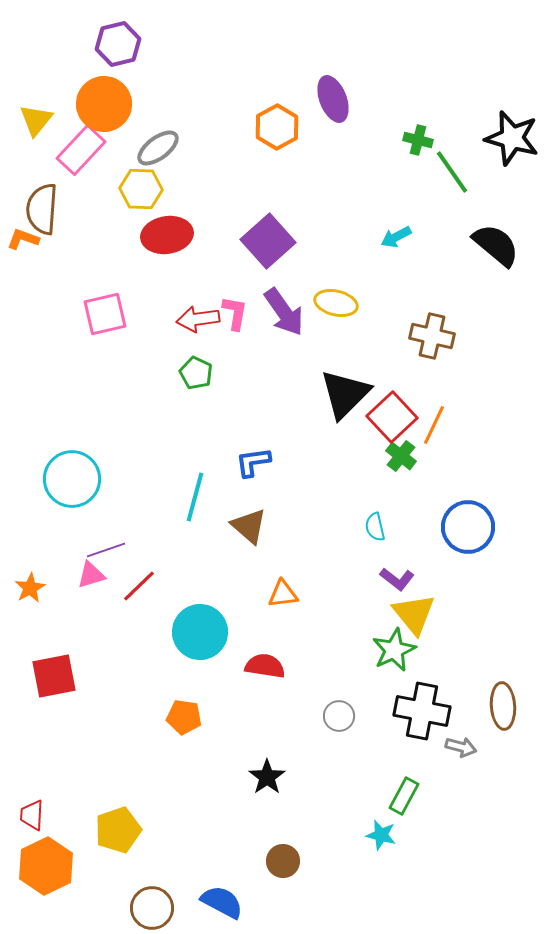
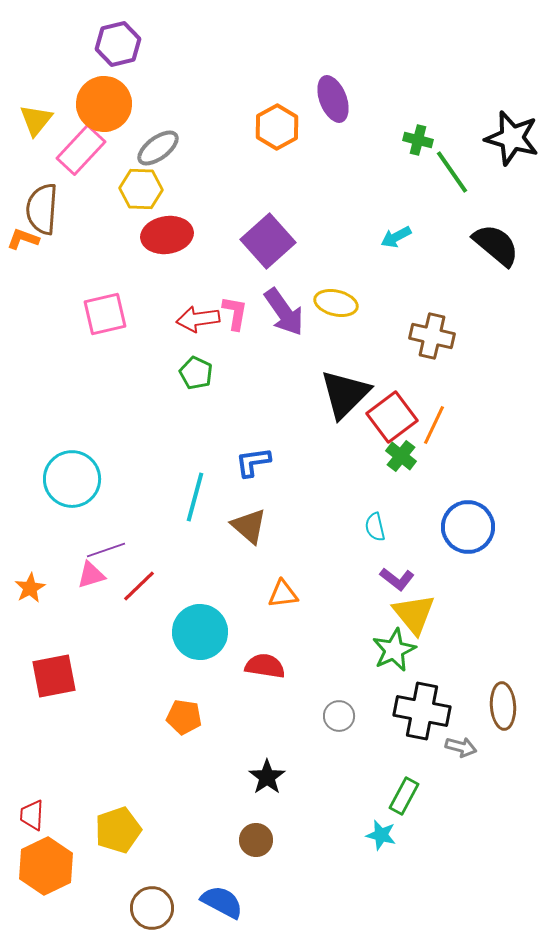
red square at (392, 417): rotated 6 degrees clockwise
brown circle at (283, 861): moved 27 px left, 21 px up
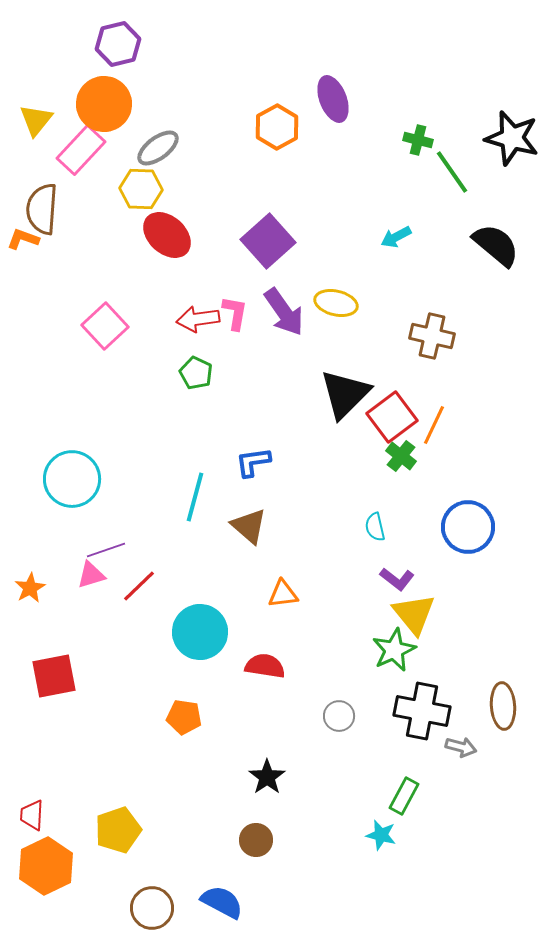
red ellipse at (167, 235): rotated 51 degrees clockwise
pink square at (105, 314): moved 12 px down; rotated 30 degrees counterclockwise
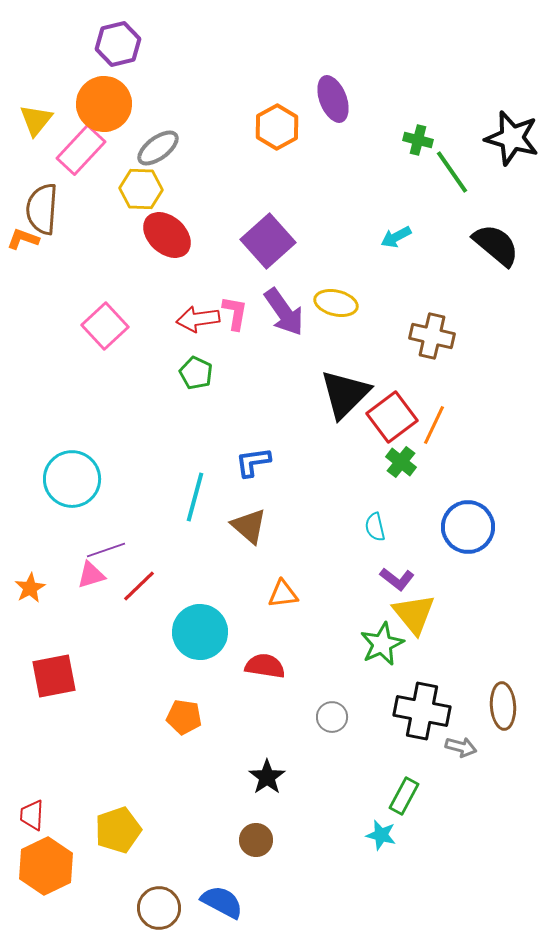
green cross at (401, 456): moved 6 px down
green star at (394, 650): moved 12 px left, 6 px up
gray circle at (339, 716): moved 7 px left, 1 px down
brown circle at (152, 908): moved 7 px right
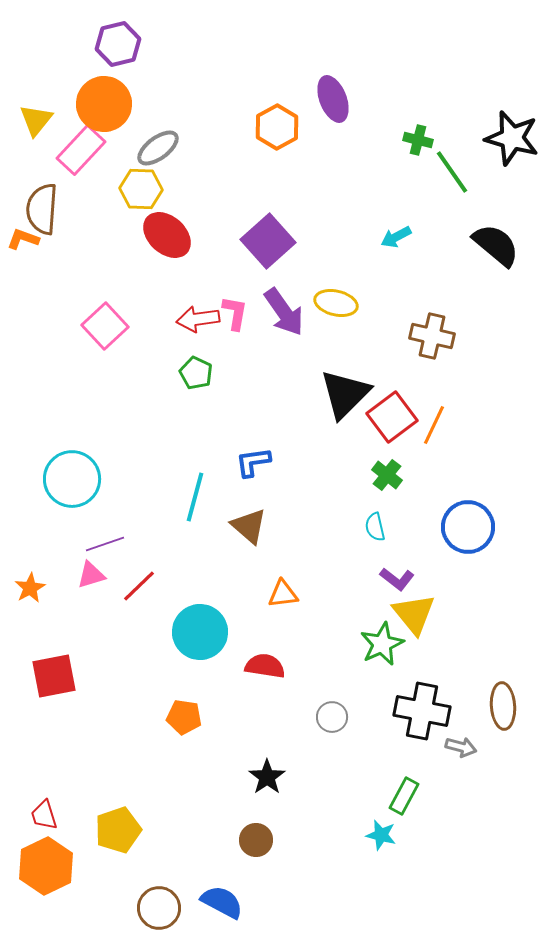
green cross at (401, 462): moved 14 px left, 13 px down
purple line at (106, 550): moved 1 px left, 6 px up
red trapezoid at (32, 815): moved 12 px right; rotated 20 degrees counterclockwise
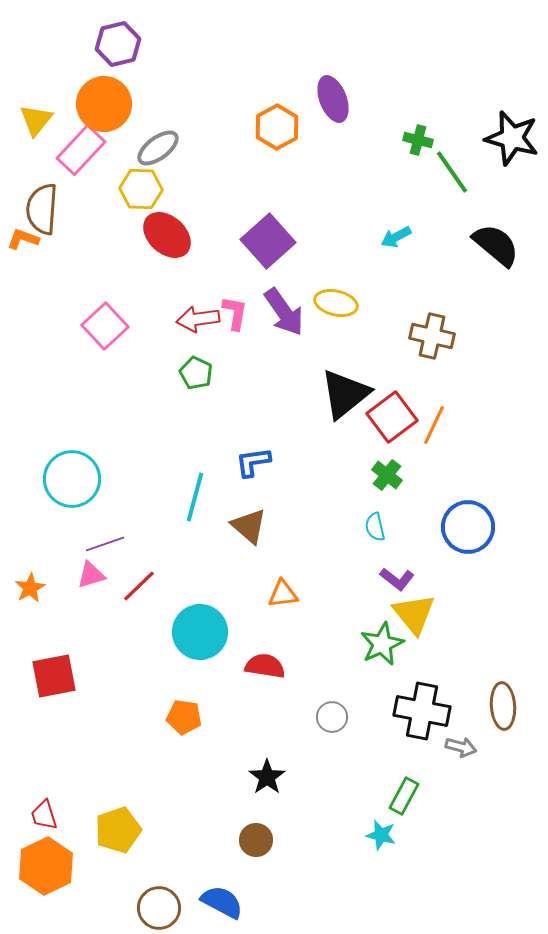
black triangle at (345, 394): rotated 6 degrees clockwise
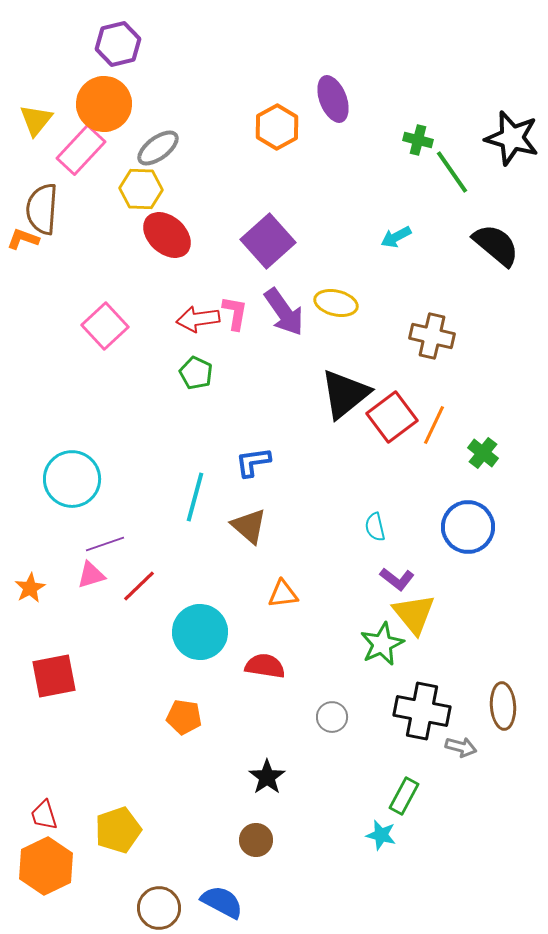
green cross at (387, 475): moved 96 px right, 22 px up
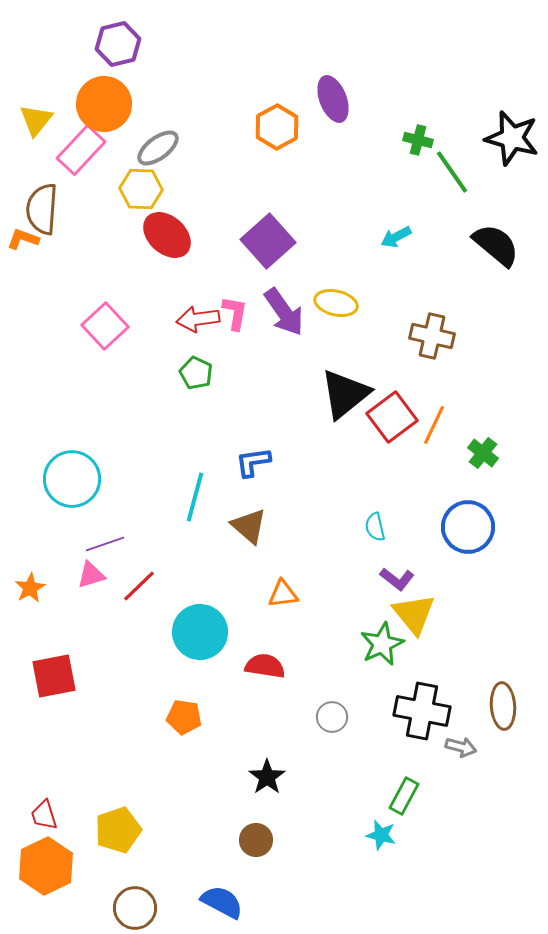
brown circle at (159, 908): moved 24 px left
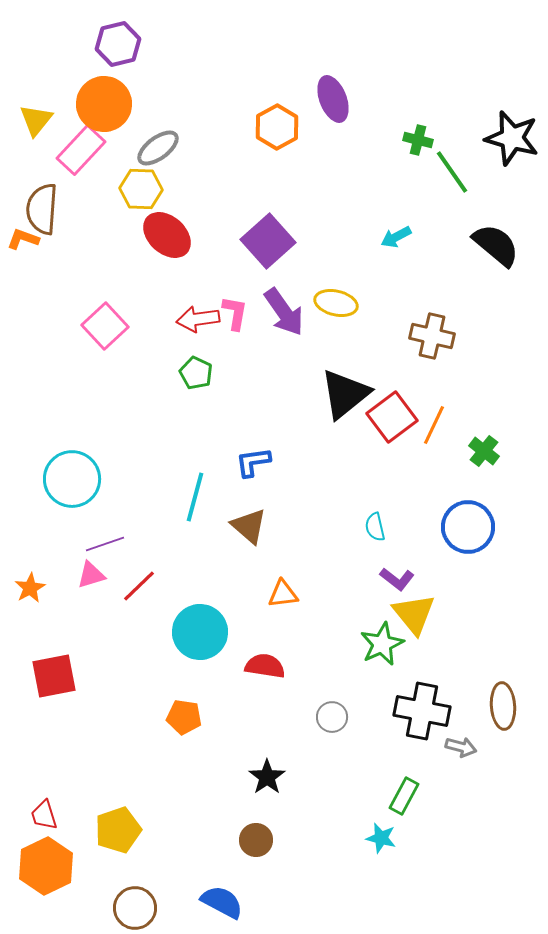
green cross at (483, 453): moved 1 px right, 2 px up
cyan star at (381, 835): moved 3 px down
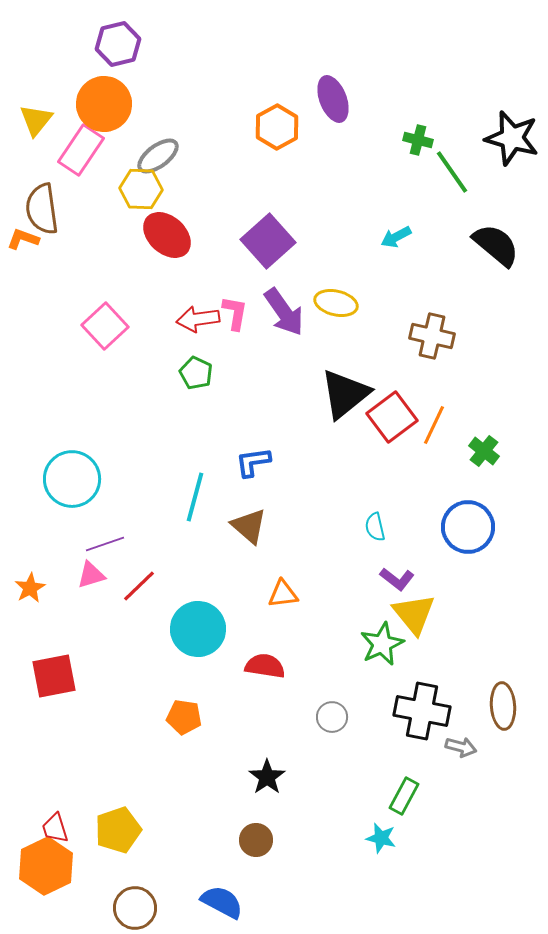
gray ellipse at (158, 148): moved 8 px down
pink rectangle at (81, 150): rotated 9 degrees counterclockwise
brown semicircle at (42, 209): rotated 12 degrees counterclockwise
cyan circle at (200, 632): moved 2 px left, 3 px up
red trapezoid at (44, 815): moved 11 px right, 13 px down
